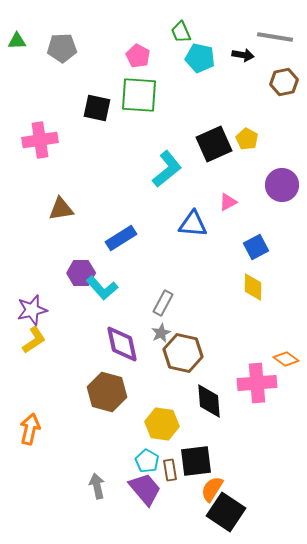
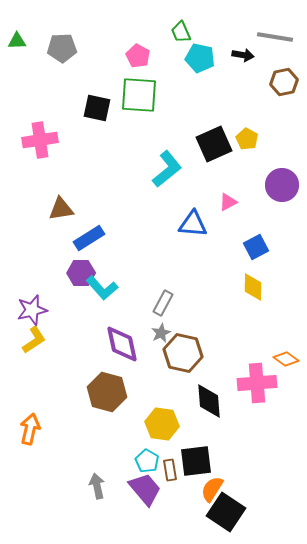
blue rectangle at (121, 238): moved 32 px left
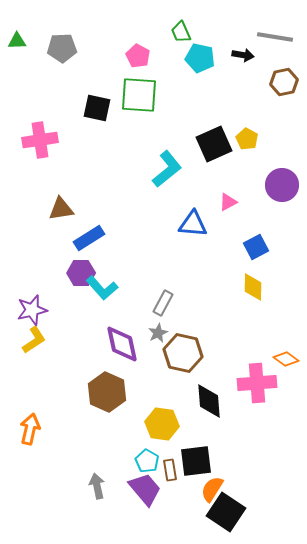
gray star at (161, 333): moved 3 px left
brown hexagon at (107, 392): rotated 9 degrees clockwise
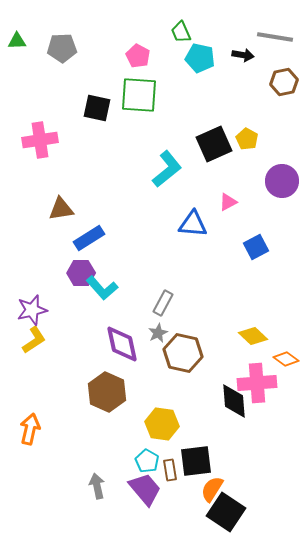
purple circle at (282, 185): moved 4 px up
yellow diamond at (253, 287): moved 49 px down; rotated 48 degrees counterclockwise
black diamond at (209, 401): moved 25 px right
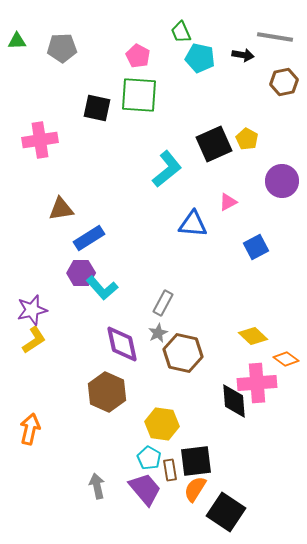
cyan pentagon at (147, 461): moved 2 px right, 3 px up
orange semicircle at (212, 489): moved 17 px left
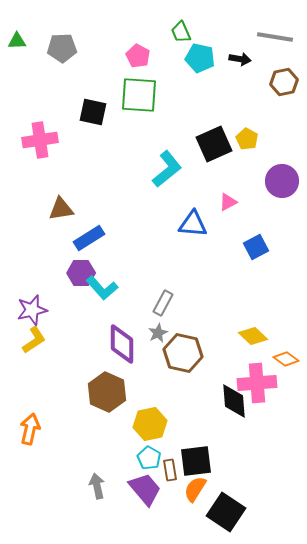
black arrow at (243, 55): moved 3 px left, 4 px down
black square at (97, 108): moved 4 px left, 4 px down
purple diamond at (122, 344): rotated 12 degrees clockwise
yellow hexagon at (162, 424): moved 12 px left; rotated 20 degrees counterclockwise
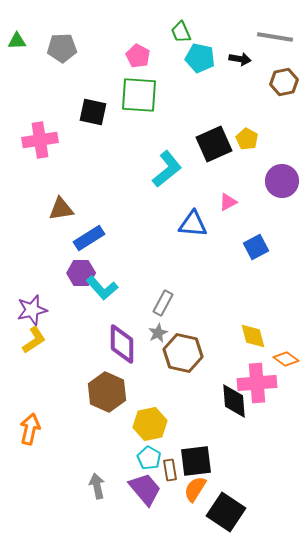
yellow diamond at (253, 336): rotated 32 degrees clockwise
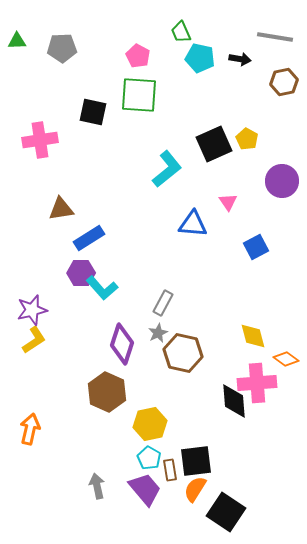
pink triangle at (228, 202): rotated 36 degrees counterclockwise
purple diamond at (122, 344): rotated 18 degrees clockwise
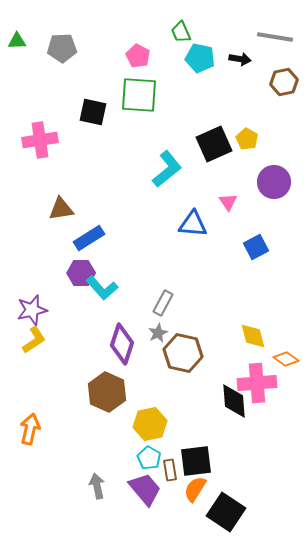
purple circle at (282, 181): moved 8 px left, 1 px down
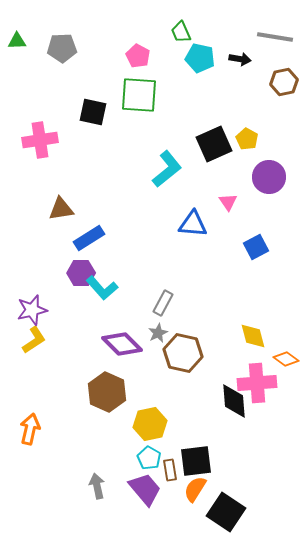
purple circle at (274, 182): moved 5 px left, 5 px up
purple diamond at (122, 344): rotated 63 degrees counterclockwise
